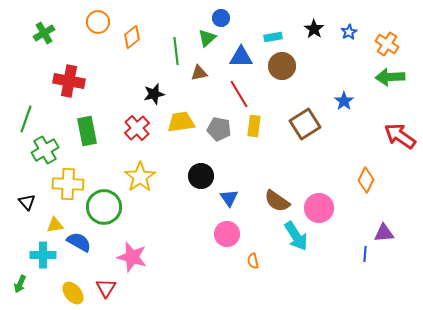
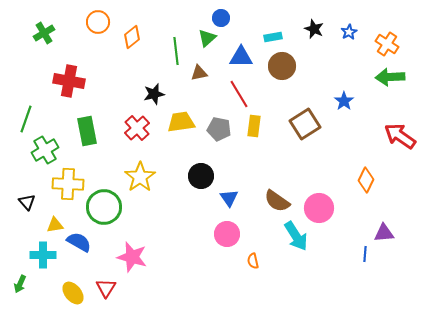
black star at (314, 29): rotated 12 degrees counterclockwise
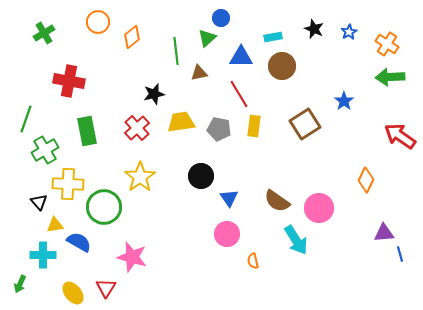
black triangle at (27, 202): moved 12 px right
cyan arrow at (296, 236): moved 4 px down
blue line at (365, 254): moved 35 px right; rotated 21 degrees counterclockwise
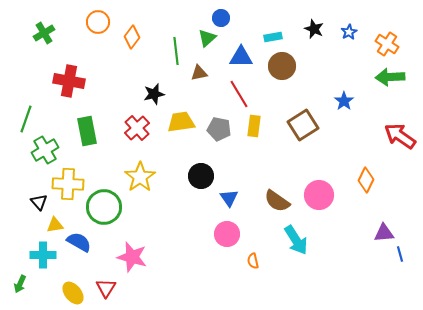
orange diamond at (132, 37): rotated 15 degrees counterclockwise
brown square at (305, 124): moved 2 px left, 1 px down
pink circle at (319, 208): moved 13 px up
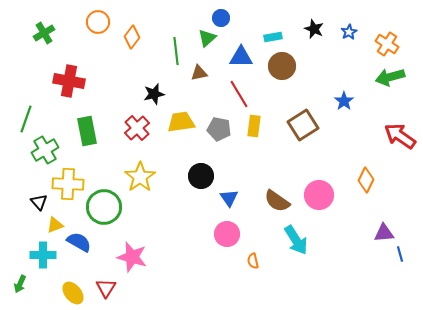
green arrow at (390, 77): rotated 12 degrees counterclockwise
yellow triangle at (55, 225): rotated 12 degrees counterclockwise
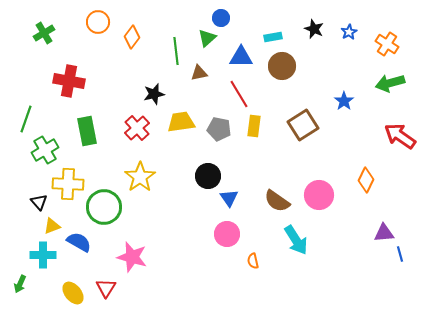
green arrow at (390, 77): moved 6 px down
black circle at (201, 176): moved 7 px right
yellow triangle at (55, 225): moved 3 px left, 1 px down
